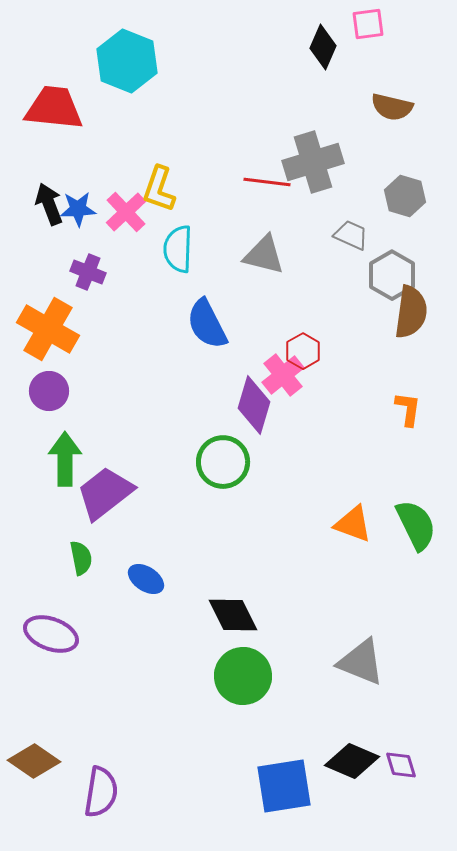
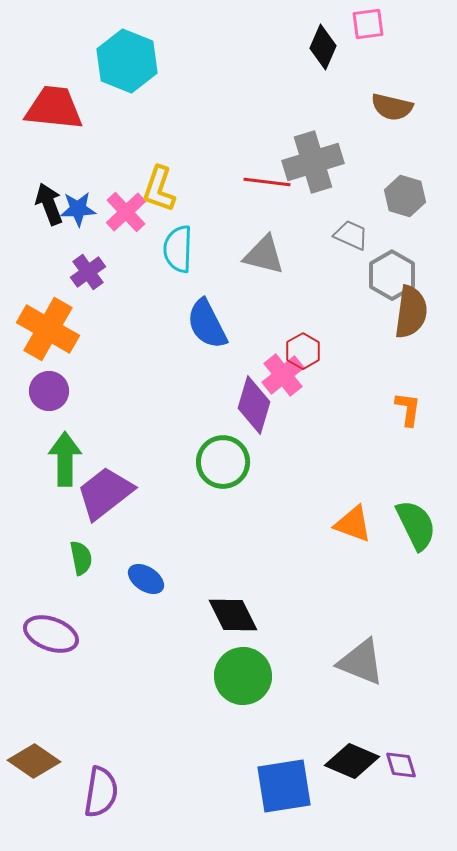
purple cross at (88, 272): rotated 32 degrees clockwise
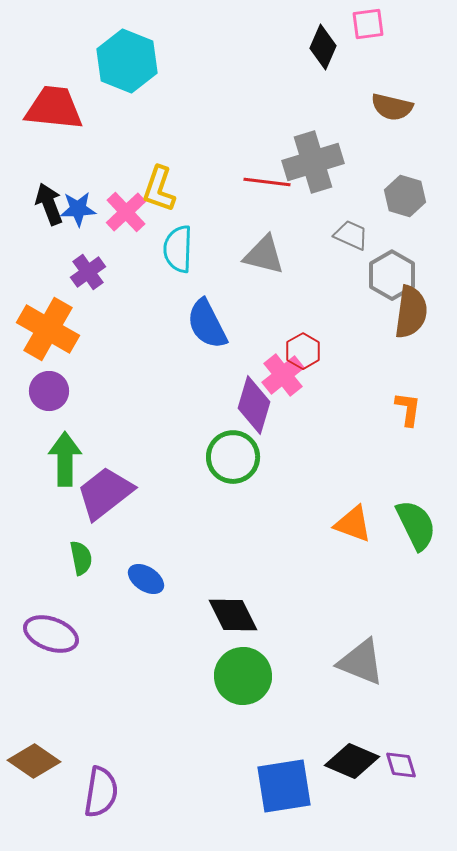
green circle at (223, 462): moved 10 px right, 5 px up
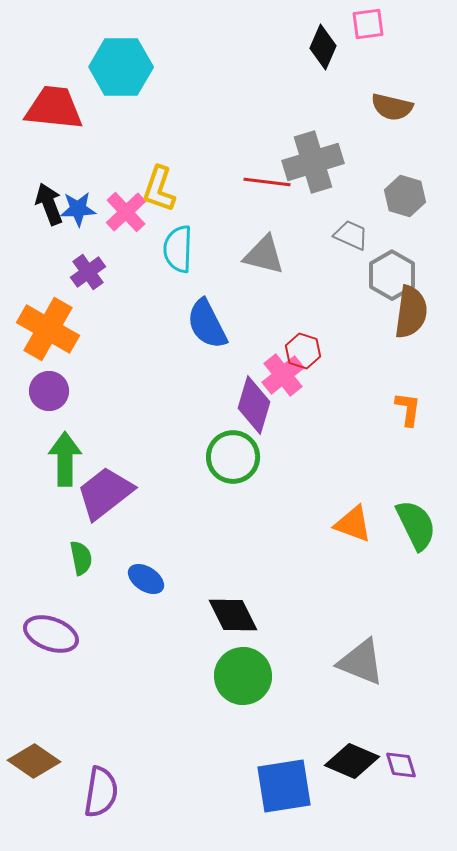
cyan hexagon at (127, 61): moved 6 px left, 6 px down; rotated 22 degrees counterclockwise
red hexagon at (303, 351): rotated 12 degrees counterclockwise
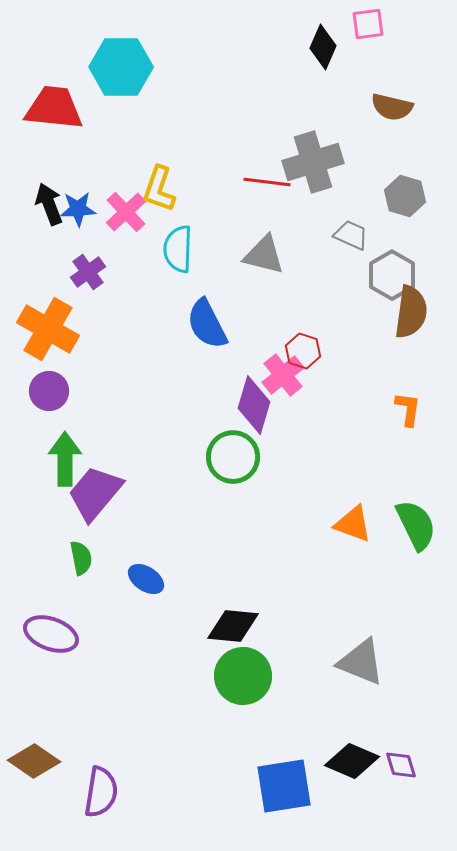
purple trapezoid at (105, 493): moved 10 px left; rotated 12 degrees counterclockwise
black diamond at (233, 615): moved 11 px down; rotated 58 degrees counterclockwise
